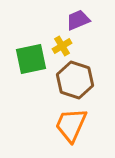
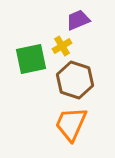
orange trapezoid: moved 1 px up
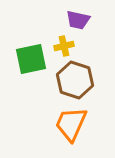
purple trapezoid: rotated 145 degrees counterclockwise
yellow cross: moved 2 px right; rotated 18 degrees clockwise
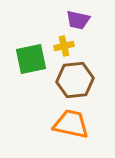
brown hexagon: rotated 24 degrees counterclockwise
orange trapezoid: rotated 78 degrees clockwise
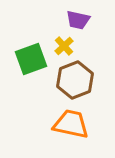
yellow cross: rotated 30 degrees counterclockwise
green square: rotated 8 degrees counterclockwise
brown hexagon: rotated 15 degrees counterclockwise
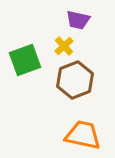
green square: moved 6 px left, 1 px down
orange trapezoid: moved 12 px right, 11 px down
